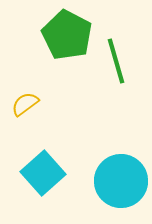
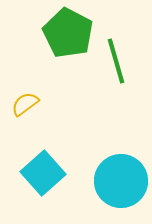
green pentagon: moved 1 px right, 2 px up
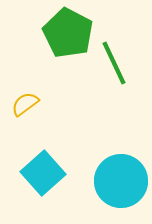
green line: moved 2 px left, 2 px down; rotated 9 degrees counterclockwise
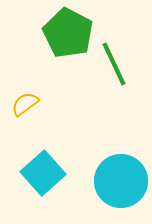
green line: moved 1 px down
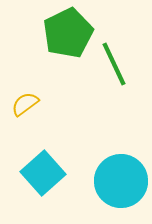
green pentagon: rotated 18 degrees clockwise
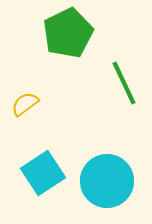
green line: moved 10 px right, 19 px down
cyan square: rotated 9 degrees clockwise
cyan circle: moved 14 px left
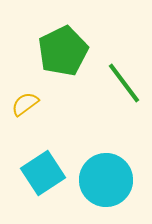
green pentagon: moved 5 px left, 18 px down
green line: rotated 12 degrees counterclockwise
cyan circle: moved 1 px left, 1 px up
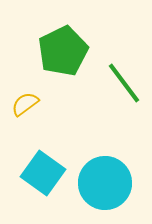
cyan square: rotated 21 degrees counterclockwise
cyan circle: moved 1 px left, 3 px down
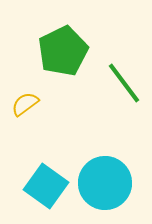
cyan square: moved 3 px right, 13 px down
